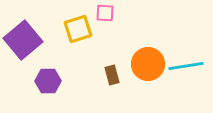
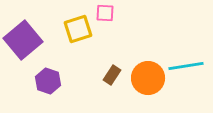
orange circle: moved 14 px down
brown rectangle: rotated 48 degrees clockwise
purple hexagon: rotated 20 degrees clockwise
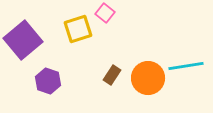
pink square: rotated 36 degrees clockwise
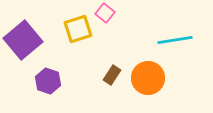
cyan line: moved 11 px left, 26 px up
